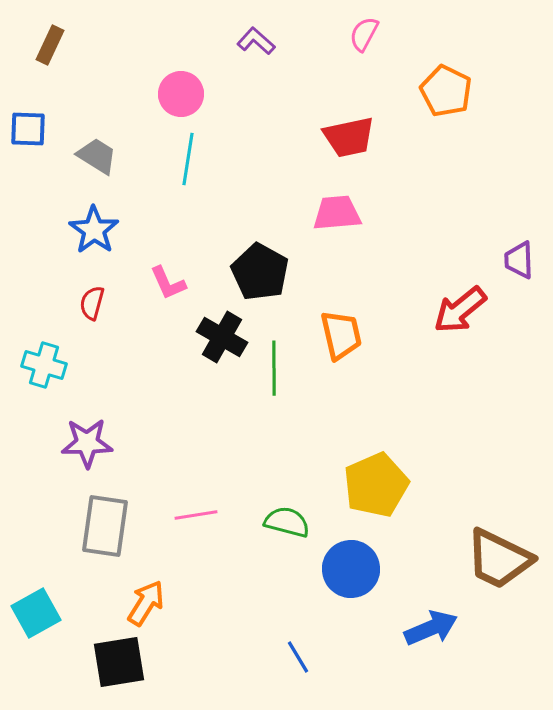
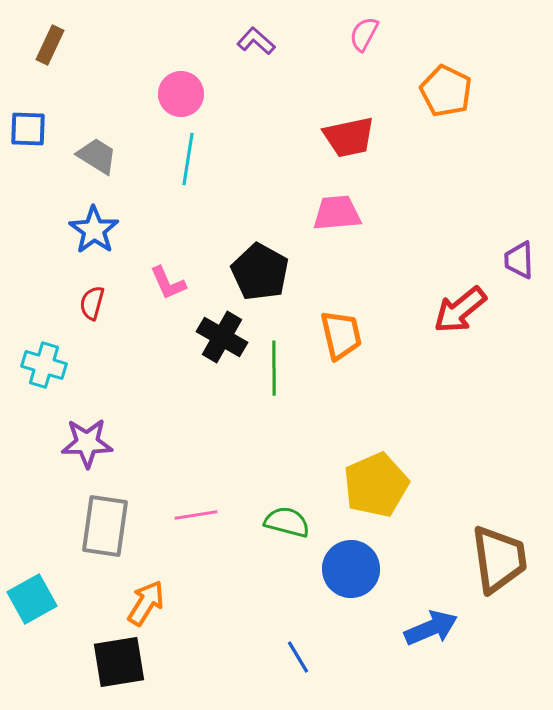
brown trapezoid: rotated 124 degrees counterclockwise
cyan square: moved 4 px left, 14 px up
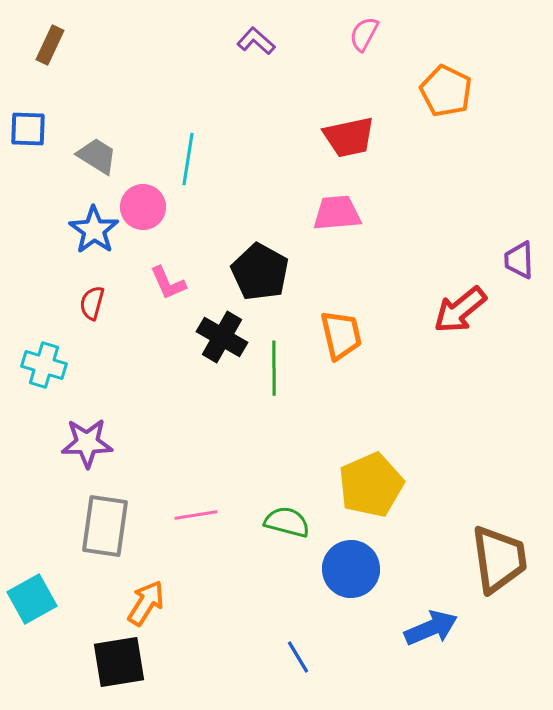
pink circle: moved 38 px left, 113 px down
yellow pentagon: moved 5 px left
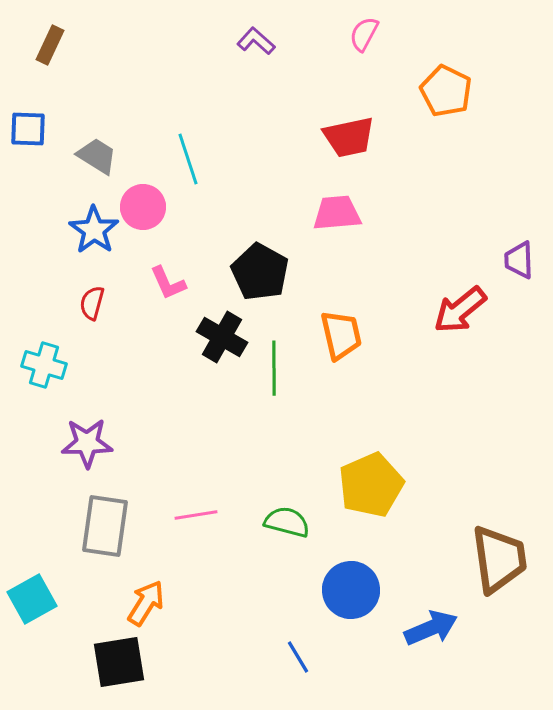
cyan line: rotated 27 degrees counterclockwise
blue circle: moved 21 px down
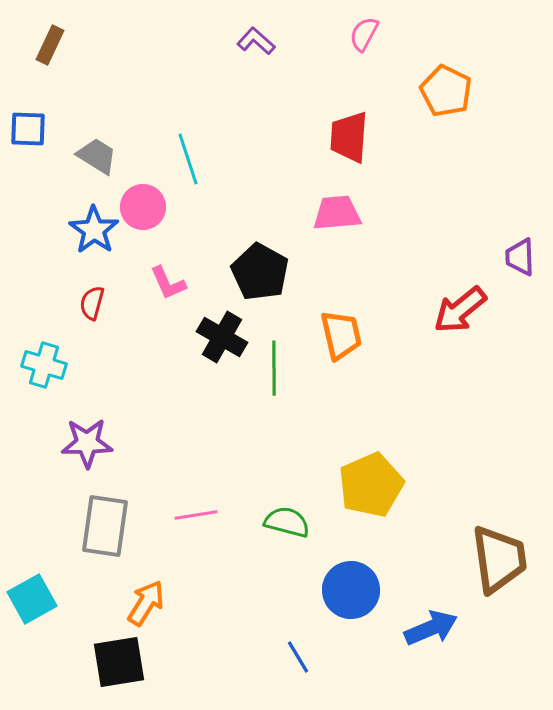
red trapezoid: rotated 106 degrees clockwise
purple trapezoid: moved 1 px right, 3 px up
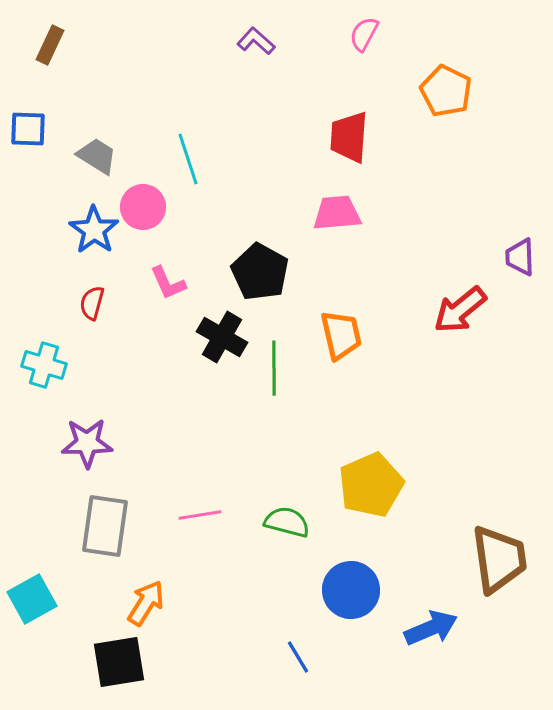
pink line: moved 4 px right
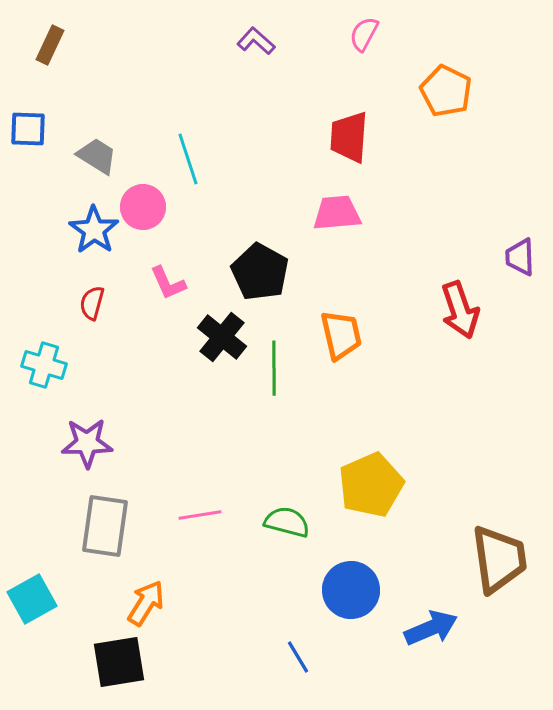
red arrow: rotated 70 degrees counterclockwise
black cross: rotated 9 degrees clockwise
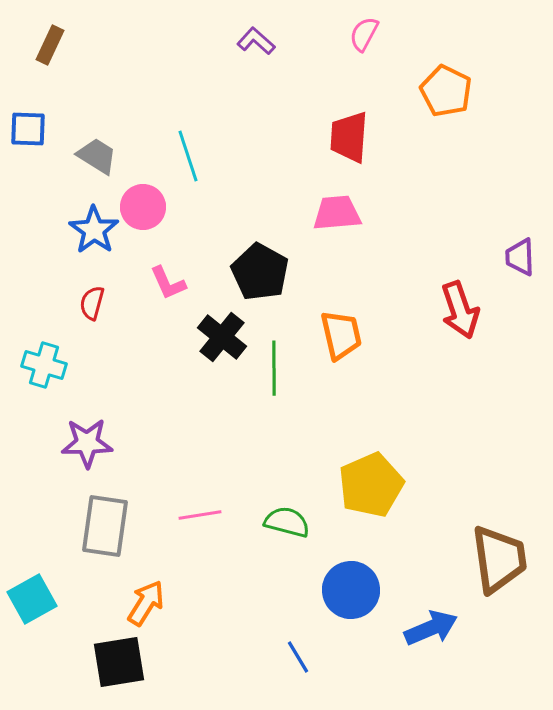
cyan line: moved 3 px up
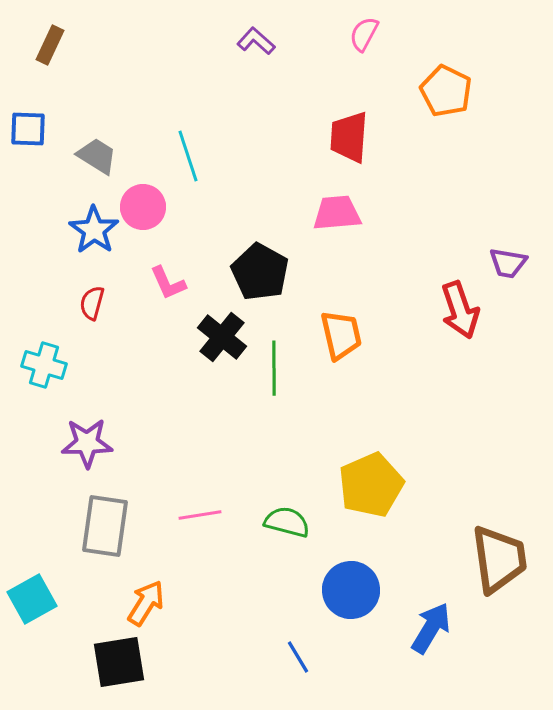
purple trapezoid: moved 12 px left, 6 px down; rotated 78 degrees counterclockwise
blue arrow: rotated 36 degrees counterclockwise
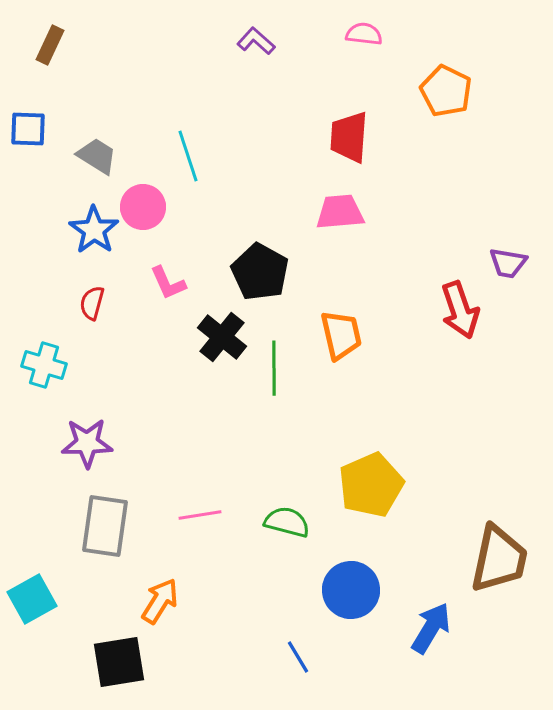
pink semicircle: rotated 69 degrees clockwise
pink trapezoid: moved 3 px right, 1 px up
brown trapezoid: rotated 20 degrees clockwise
orange arrow: moved 14 px right, 2 px up
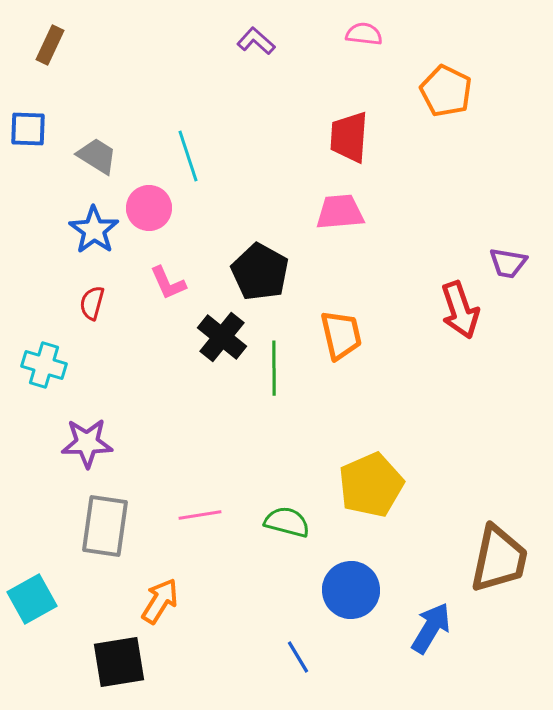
pink circle: moved 6 px right, 1 px down
